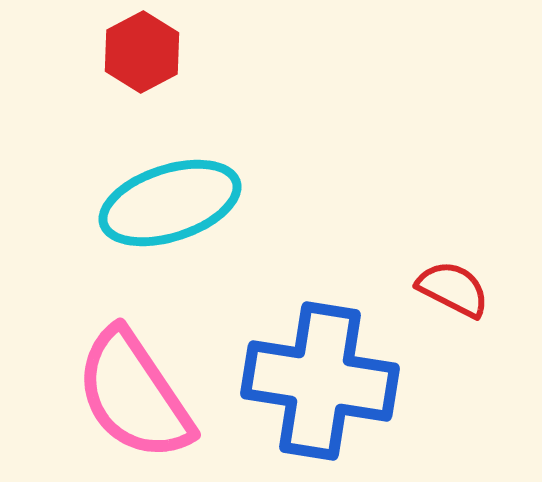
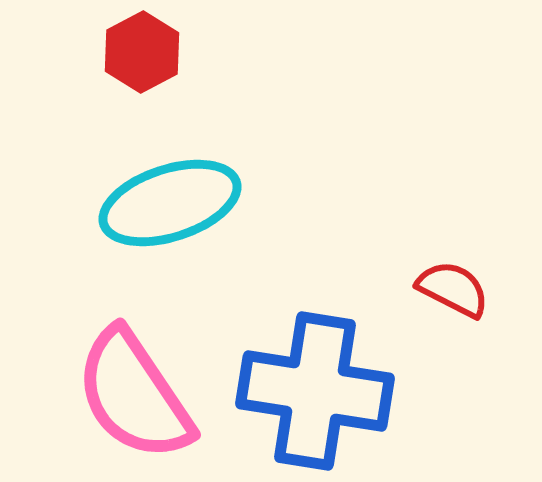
blue cross: moved 5 px left, 10 px down
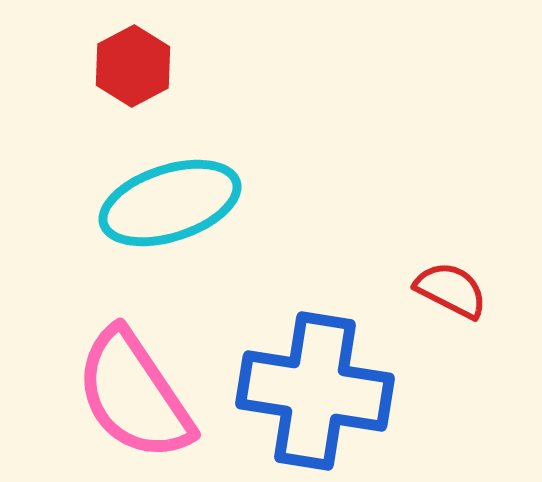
red hexagon: moved 9 px left, 14 px down
red semicircle: moved 2 px left, 1 px down
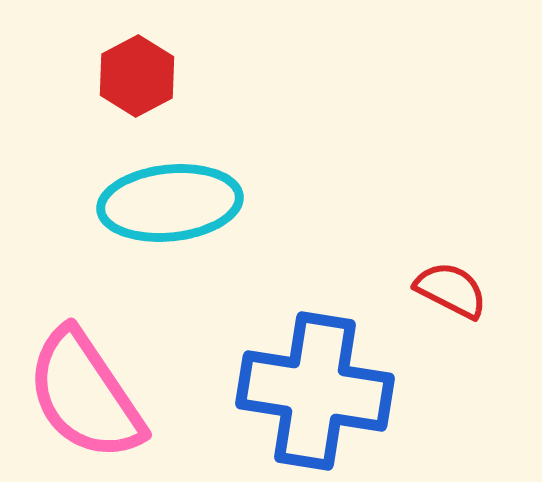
red hexagon: moved 4 px right, 10 px down
cyan ellipse: rotated 12 degrees clockwise
pink semicircle: moved 49 px left
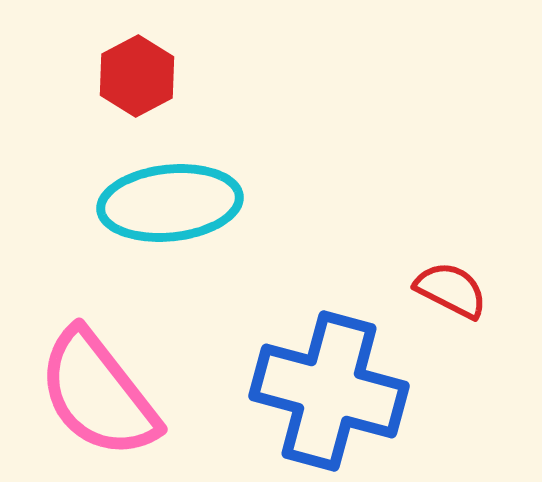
blue cross: moved 14 px right; rotated 6 degrees clockwise
pink semicircle: moved 13 px right, 1 px up; rotated 4 degrees counterclockwise
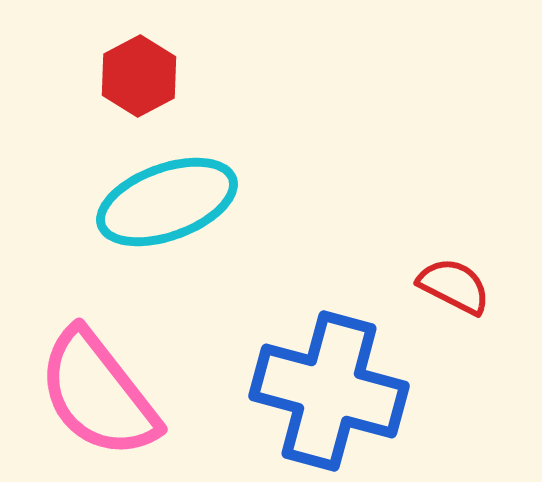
red hexagon: moved 2 px right
cyan ellipse: moved 3 px left, 1 px up; rotated 14 degrees counterclockwise
red semicircle: moved 3 px right, 4 px up
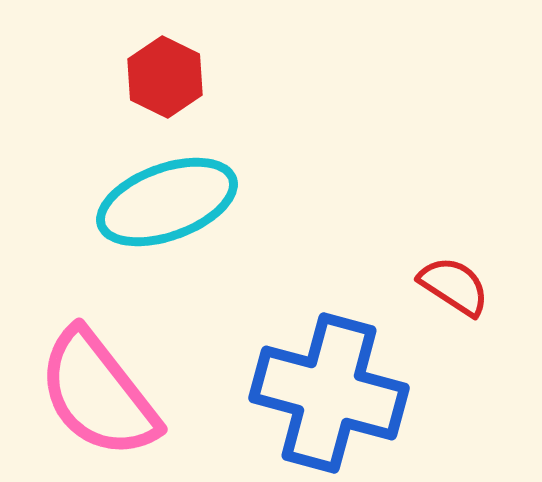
red hexagon: moved 26 px right, 1 px down; rotated 6 degrees counterclockwise
red semicircle: rotated 6 degrees clockwise
blue cross: moved 2 px down
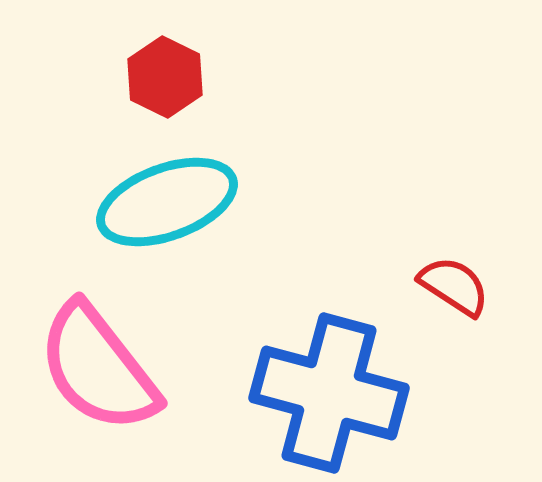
pink semicircle: moved 26 px up
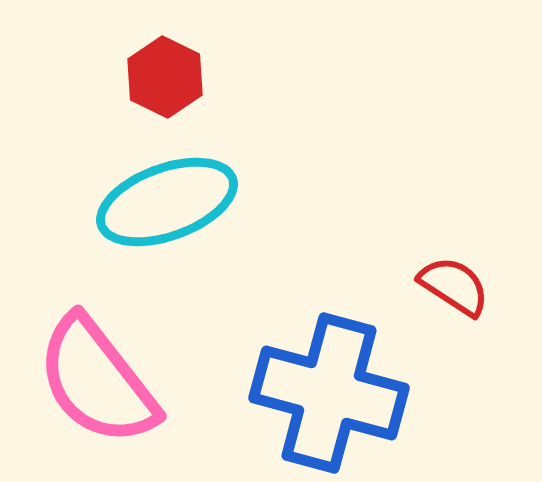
pink semicircle: moved 1 px left, 13 px down
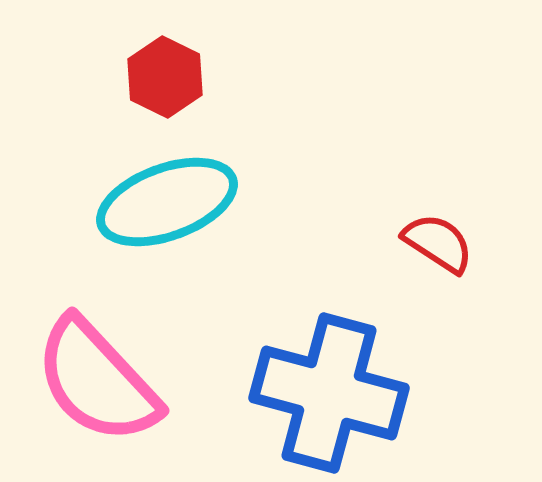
red semicircle: moved 16 px left, 43 px up
pink semicircle: rotated 5 degrees counterclockwise
